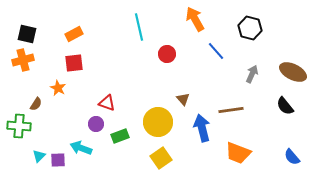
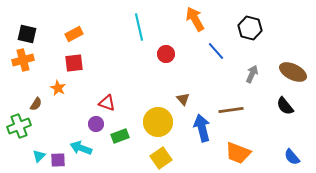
red circle: moved 1 px left
green cross: rotated 25 degrees counterclockwise
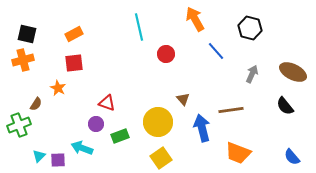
green cross: moved 1 px up
cyan arrow: moved 1 px right
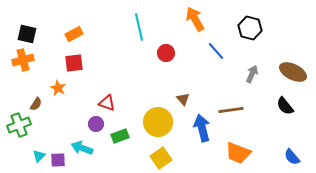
red circle: moved 1 px up
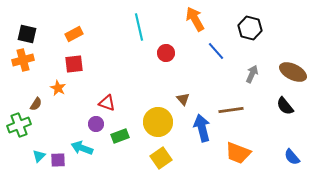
red square: moved 1 px down
